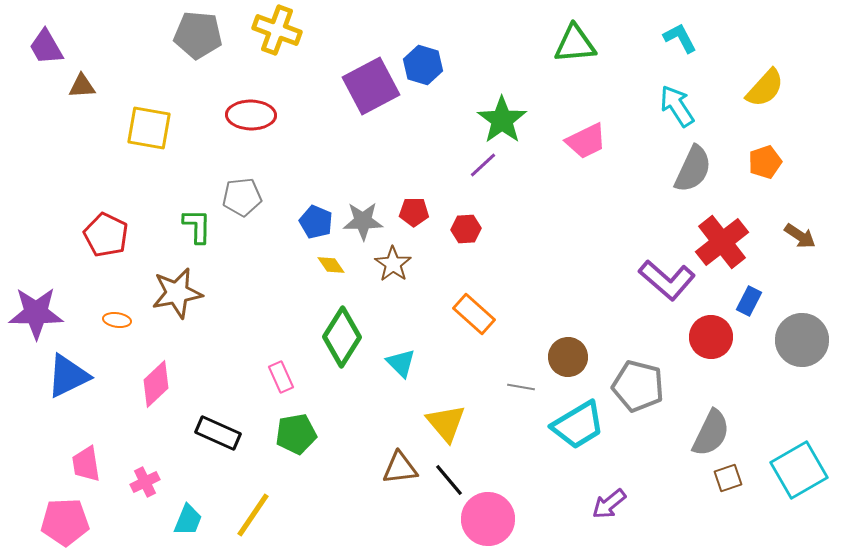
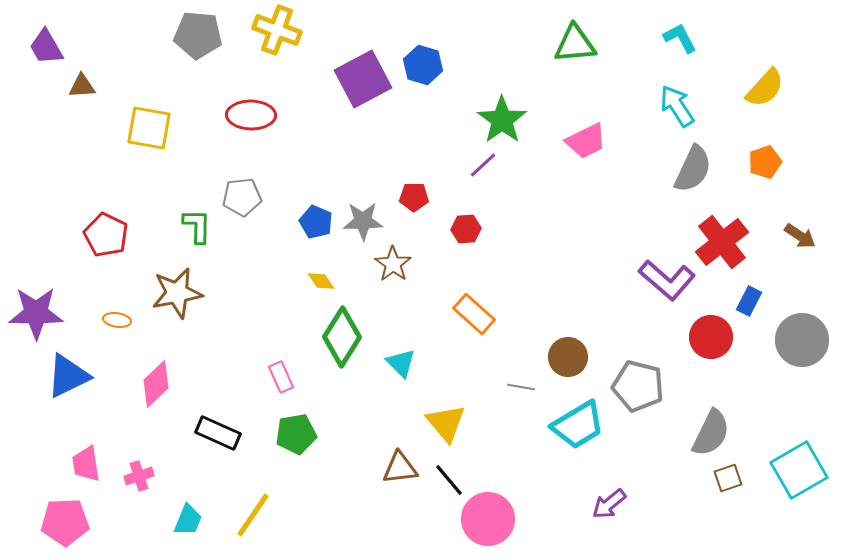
purple square at (371, 86): moved 8 px left, 7 px up
red pentagon at (414, 212): moved 15 px up
yellow diamond at (331, 265): moved 10 px left, 16 px down
pink cross at (145, 482): moved 6 px left, 6 px up; rotated 8 degrees clockwise
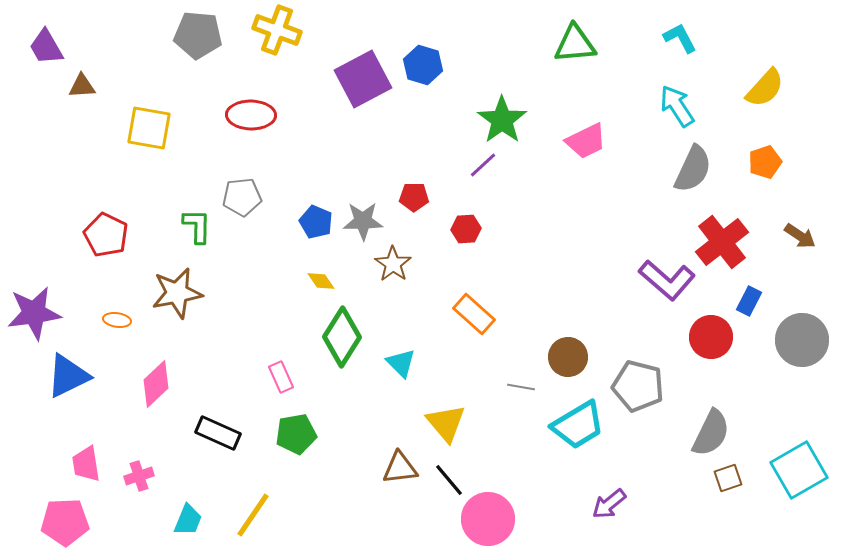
purple star at (36, 313): moved 2 px left; rotated 8 degrees counterclockwise
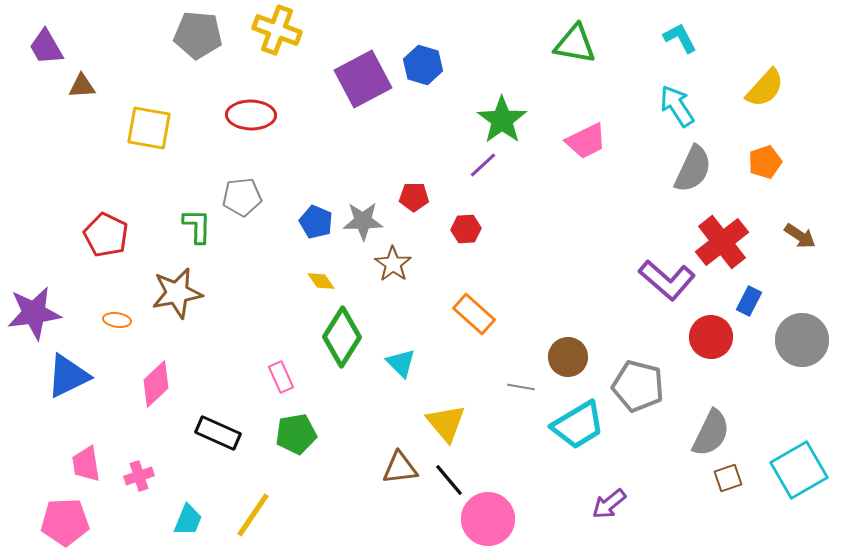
green triangle at (575, 44): rotated 15 degrees clockwise
